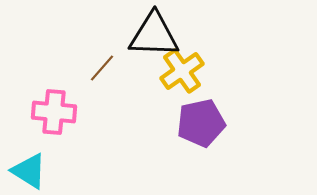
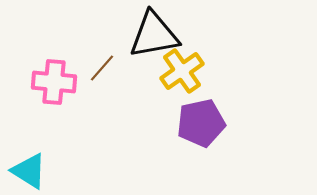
black triangle: rotated 12 degrees counterclockwise
pink cross: moved 30 px up
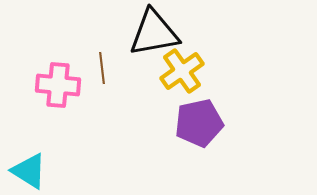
black triangle: moved 2 px up
brown line: rotated 48 degrees counterclockwise
pink cross: moved 4 px right, 3 px down
purple pentagon: moved 2 px left
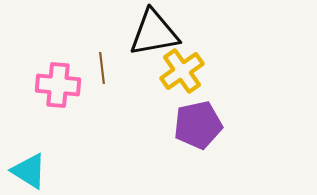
purple pentagon: moved 1 px left, 2 px down
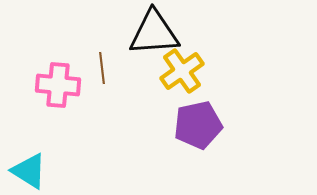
black triangle: rotated 6 degrees clockwise
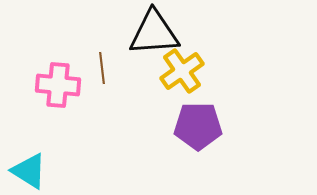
purple pentagon: moved 1 px down; rotated 12 degrees clockwise
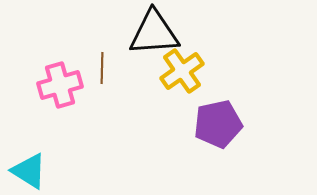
brown line: rotated 8 degrees clockwise
pink cross: moved 2 px right; rotated 21 degrees counterclockwise
purple pentagon: moved 20 px right, 2 px up; rotated 12 degrees counterclockwise
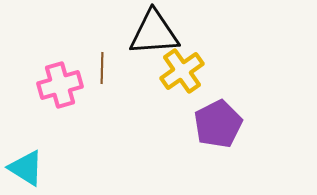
purple pentagon: rotated 15 degrees counterclockwise
cyan triangle: moved 3 px left, 3 px up
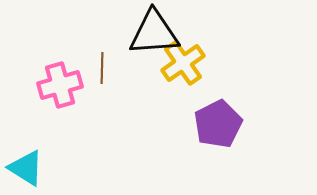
yellow cross: moved 1 px right, 8 px up
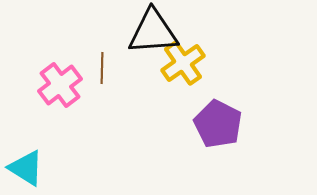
black triangle: moved 1 px left, 1 px up
pink cross: rotated 21 degrees counterclockwise
purple pentagon: rotated 18 degrees counterclockwise
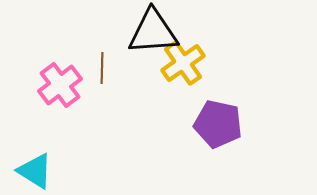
purple pentagon: rotated 15 degrees counterclockwise
cyan triangle: moved 9 px right, 3 px down
